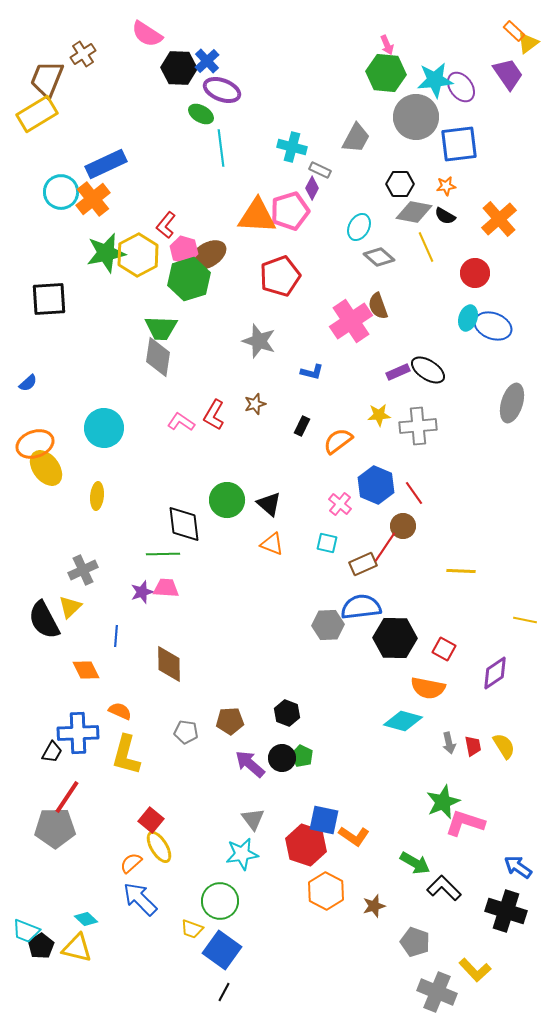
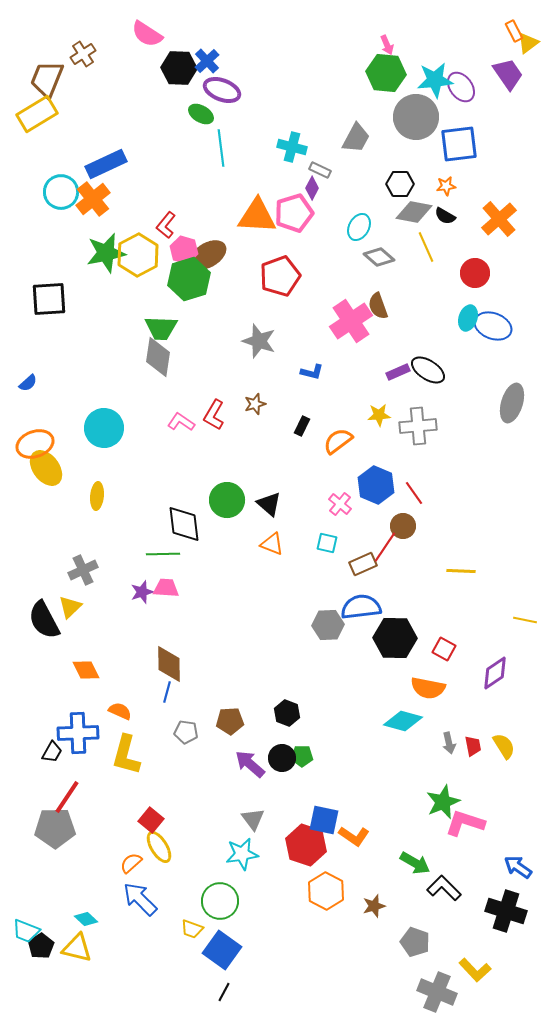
orange rectangle at (514, 31): rotated 20 degrees clockwise
pink pentagon at (290, 211): moved 4 px right, 2 px down
blue line at (116, 636): moved 51 px right, 56 px down; rotated 10 degrees clockwise
green pentagon at (302, 756): rotated 25 degrees counterclockwise
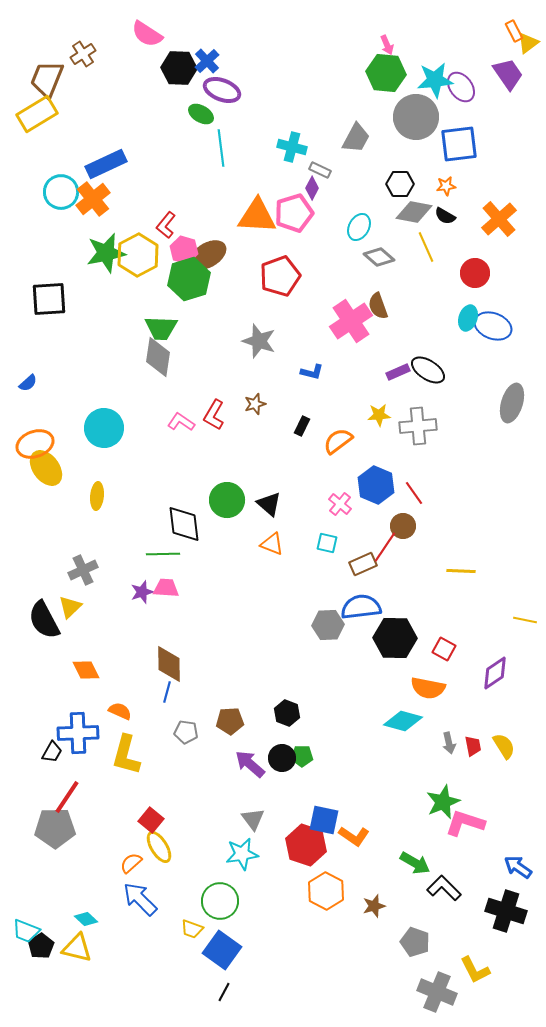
yellow L-shape at (475, 970): rotated 16 degrees clockwise
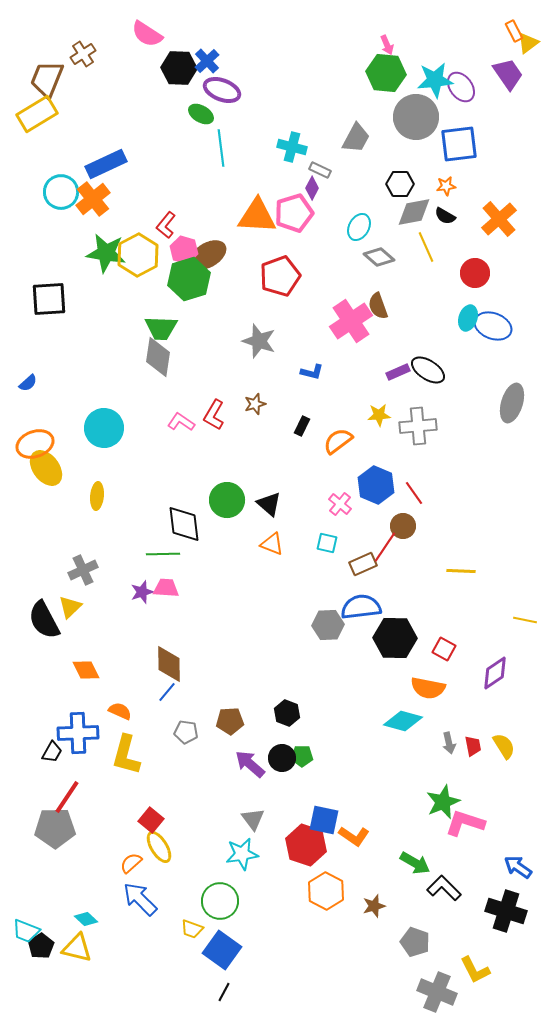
gray diamond at (414, 212): rotated 21 degrees counterclockwise
green star at (106, 253): rotated 21 degrees clockwise
blue line at (167, 692): rotated 25 degrees clockwise
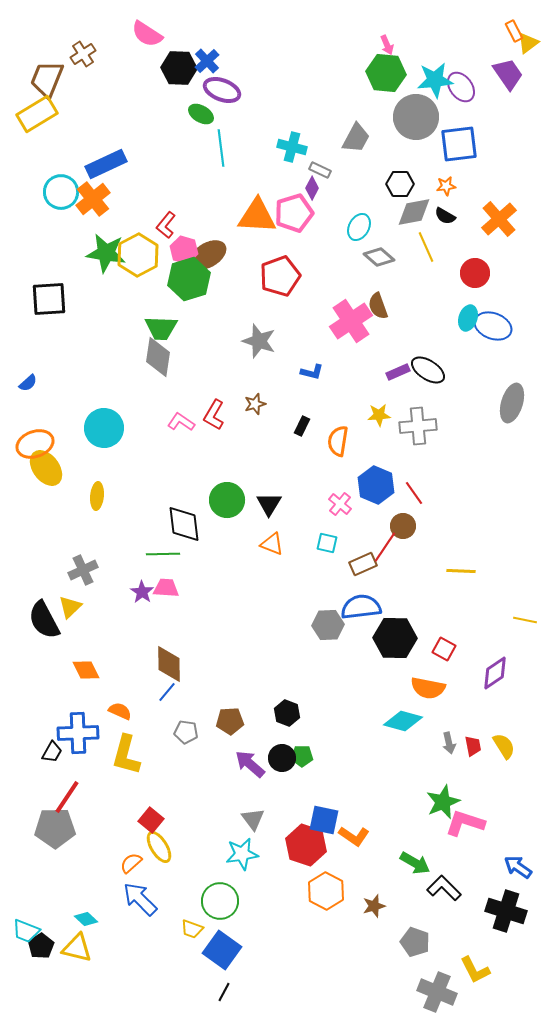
orange semicircle at (338, 441): rotated 44 degrees counterclockwise
black triangle at (269, 504): rotated 20 degrees clockwise
purple star at (142, 592): rotated 20 degrees counterclockwise
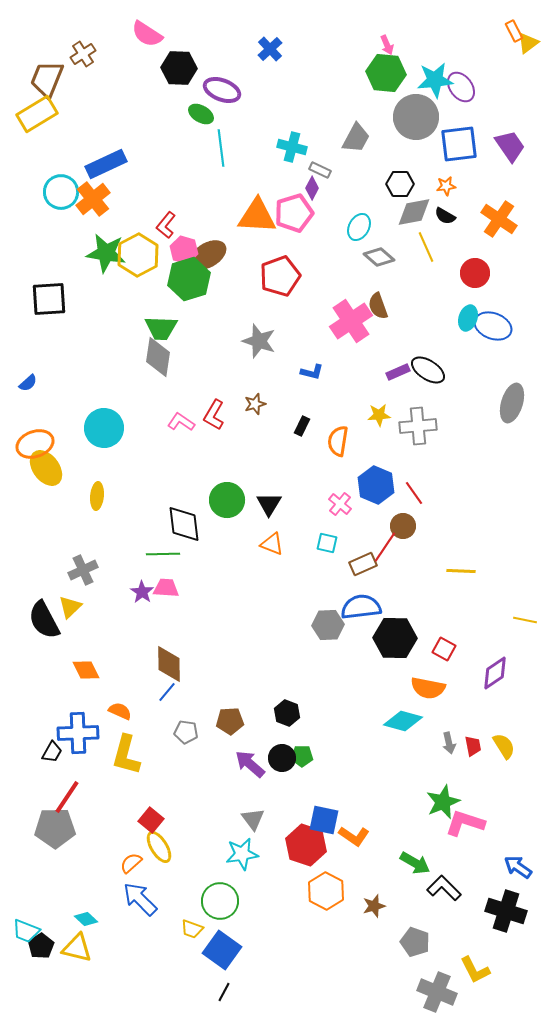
blue cross at (207, 61): moved 63 px right, 12 px up
purple trapezoid at (508, 74): moved 2 px right, 72 px down
orange cross at (499, 219): rotated 15 degrees counterclockwise
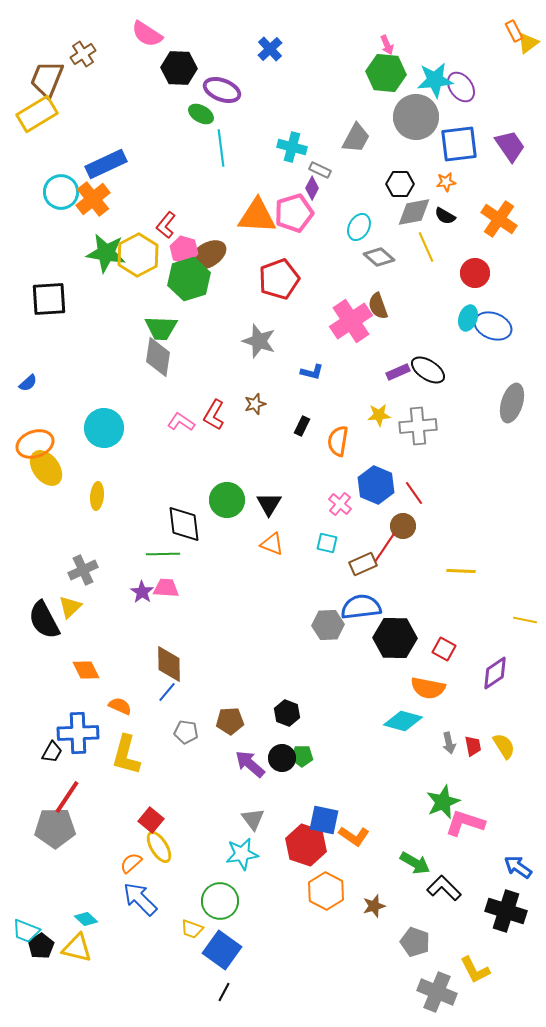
orange star at (446, 186): moved 4 px up
red pentagon at (280, 276): moved 1 px left, 3 px down
orange semicircle at (120, 711): moved 5 px up
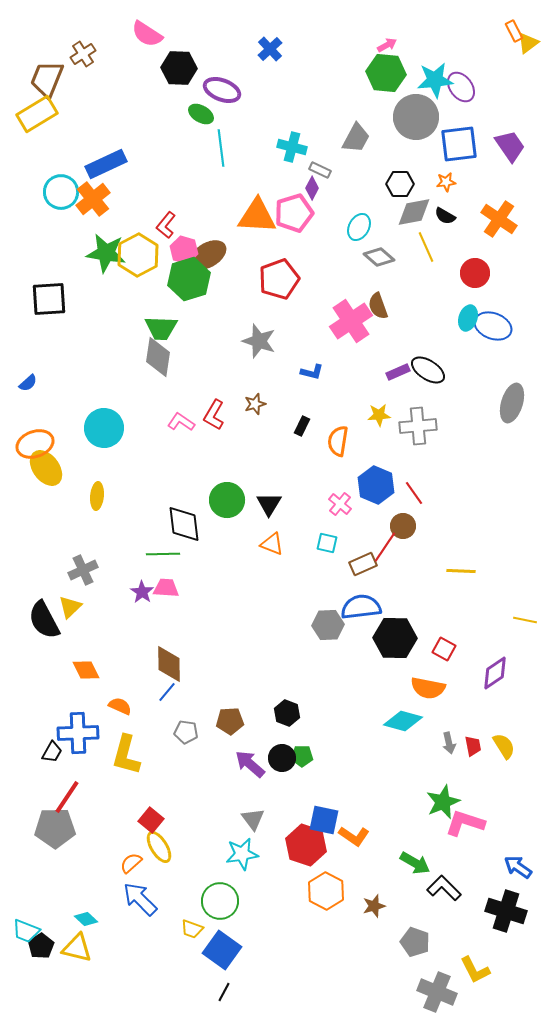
pink arrow at (387, 45): rotated 96 degrees counterclockwise
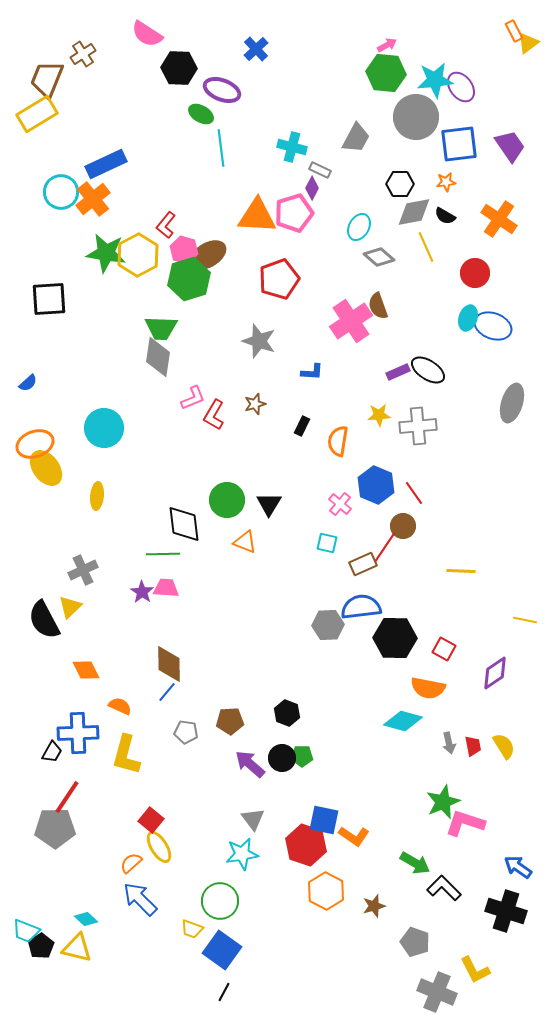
blue cross at (270, 49): moved 14 px left
blue L-shape at (312, 372): rotated 10 degrees counterclockwise
pink L-shape at (181, 422): moved 12 px right, 24 px up; rotated 124 degrees clockwise
orange triangle at (272, 544): moved 27 px left, 2 px up
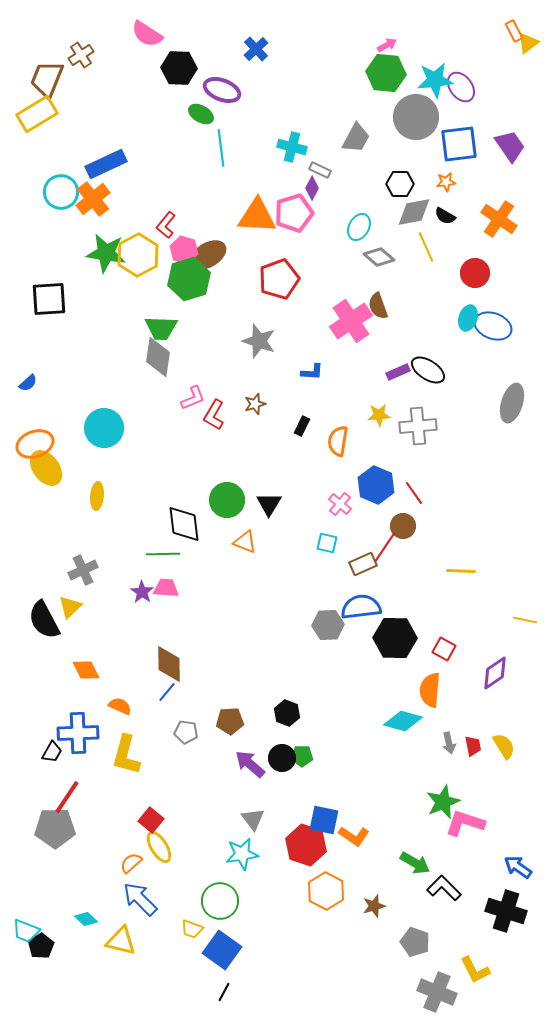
brown cross at (83, 54): moved 2 px left, 1 px down
orange semicircle at (428, 688): moved 2 px right, 2 px down; rotated 84 degrees clockwise
yellow triangle at (77, 948): moved 44 px right, 7 px up
